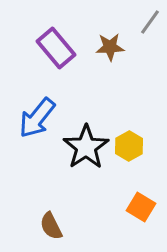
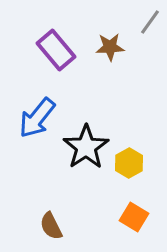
purple rectangle: moved 2 px down
yellow hexagon: moved 17 px down
orange square: moved 7 px left, 10 px down
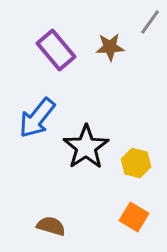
yellow hexagon: moved 7 px right; rotated 16 degrees counterclockwise
brown semicircle: rotated 132 degrees clockwise
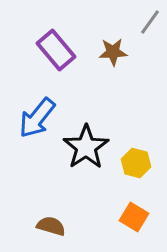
brown star: moved 3 px right, 5 px down
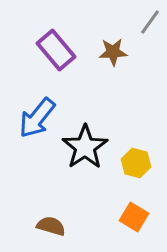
black star: moved 1 px left
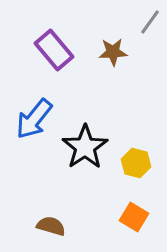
purple rectangle: moved 2 px left
blue arrow: moved 3 px left, 1 px down
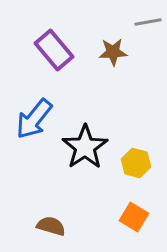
gray line: moved 2 px left; rotated 44 degrees clockwise
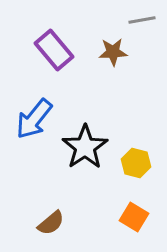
gray line: moved 6 px left, 2 px up
brown semicircle: moved 3 px up; rotated 124 degrees clockwise
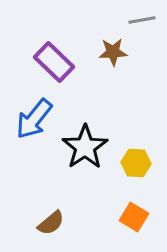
purple rectangle: moved 12 px down; rotated 6 degrees counterclockwise
yellow hexagon: rotated 12 degrees counterclockwise
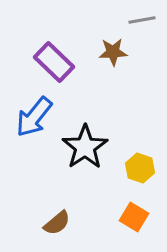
blue arrow: moved 2 px up
yellow hexagon: moved 4 px right, 5 px down; rotated 16 degrees clockwise
brown semicircle: moved 6 px right
